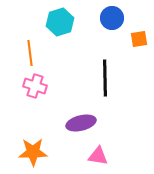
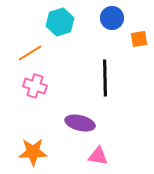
orange line: rotated 65 degrees clockwise
purple ellipse: moved 1 px left; rotated 28 degrees clockwise
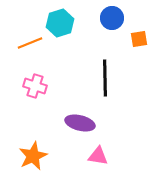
cyan hexagon: moved 1 px down
orange line: moved 10 px up; rotated 10 degrees clockwise
orange star: moved 4 px down; rotated 24 degrees counterclockwise
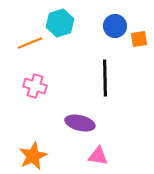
blue circle: moved 3 px right, 8 px down
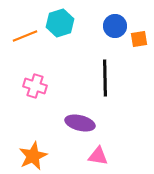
orange line: moved 5 px left, 7 px up
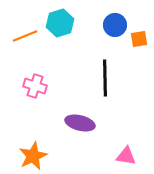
blue circle: moved 1 px up
pink triangle: moved 28 px right
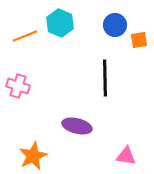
cyan hexagon: rotated 20 degrees counterclockwise
orange square: moved 1 px down
pink cross: moved 17 px left
purple ellipse: moved 3 px left, 3 px down
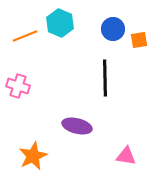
blue circle: moved 2 px left, 4 px down
